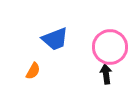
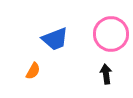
pink circle: moved 1 px right, 13 px up
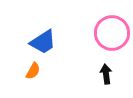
pink circle: moved 1 px right, 1 px up
blue trapezoid: moved 12 px left, 3 px down; rotated 12 degrees counterclockwise
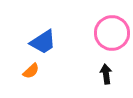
orange semicircle: moved 2 px left; rotated 18 degrees clockwise
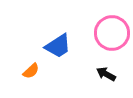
blue trapezoid: moved 15 px right, 4 px down
black arrow: rotated 54 degrees counterclockwise
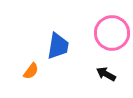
blue trapezoid: rotated 48 degrees counterclockwise
orange semicircle: rotated 12 degrees counterclockwise
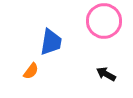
pink circle: moved 8 px left, 12 px up
blue trapezoid: moved 7 px left, 4 px up
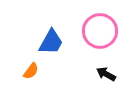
pink circle: moved 4 px left, 10 px down
blue trapezoid: rotated 20 degrees clockwise
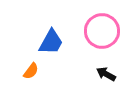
pink circle: moved 2 px right
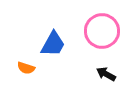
blue trapezoid: moved 2 px right, 2 px down
orange semicircle: moved 5 px left, 3 px up; rotated 72 degrees clockwise
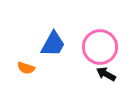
pink circle: moved 2 px left, 16 px down
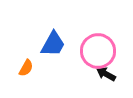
pink circle: moved 2 px left, 4 px down
orange semicircle: rotated 78 degrees counterclockwise
